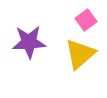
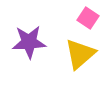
pink square: moved 2 px right, 2 px up; rotated 20 degrees counterclockwise
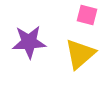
pink square: moved 1 px left, 3 px up; rotated 20 degrees counterclockwise
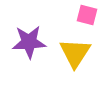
yellow triangle: moved 5 px left, 1 px up; rotated 16 degrees counterclockwise
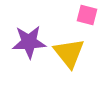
yellow triangle: moved 6 px left; rotated 12 degrees counterclockwise
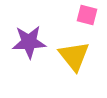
yellow triangle: moved 5 px right, 3 px down
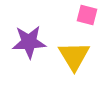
yellow triangle: rotated 8 degrees clockwise
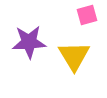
pink square: rotated 30 degrees counterclockwise
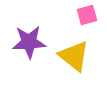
yellow triangle: rotated 20 degrees counterclockwise
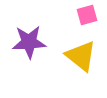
yellow triangle: moved 7 px right
